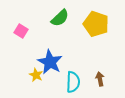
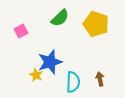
pink square: rotated 32 degrees clockwise
blue star: rotated 25 degrees clockwise
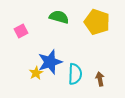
green semicircle: moved 1 px left, 1 px up; rotated 120 degrees counterclockwise
yellow pentagon: moved 1 px right, 2 px up
yellow star: moved 2 px up; rotated 16 degrees clockwise
cyan semicircle: moved 2 px right, 8 px up
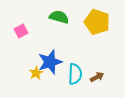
brown arrow: moved 3 px left, 2 px up; rotated 72 degrees clockwise
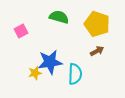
yellow pentagon: moved 2 px down
blue star: rotated 10 degrees clockwise
yellow star: moved 1 px left; rotated 16 degrees clockwise
brown arrow: moved 26 px up
